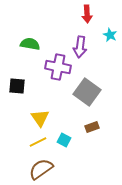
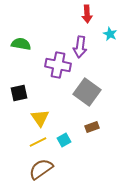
cyan star: moved 1 px up
green semicircle: moved 9 px left
purple cross: moved 2 px up
black square: moved 2 px right, 7 px down; rotated 18 degrees counterclockwise
cyan square: rotated 32 degrees clockwise
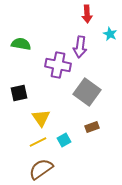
yellow triangle: moved 1 px right
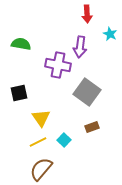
cyan square: rotated 16 degrees counterclockwise
brown semicircle: rotated 15 degrees counterclockwise
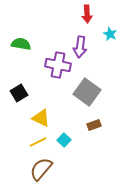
black square: rotated 18 degrees counterclockwise
yellow triangle: rotated 30 degrees counterclockwise
brown rectangle: moved 2 px right, 2 px up
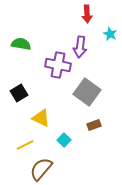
yellow line: moved 13 px left, 3 px down
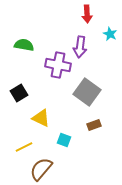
green semicircle: moved 3 px right, 1 px down
cyan square: rotated 24 degrees counterclockwise
yellow line: moved 1 px left, 2 px down
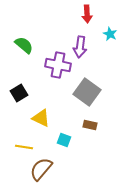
green semicircle: rotated 30 degrees clockwise
brown rectangle: moved 4 px left; rotated 32 degrees clockwise
yellow line: rotated 36 degrees clockwise
